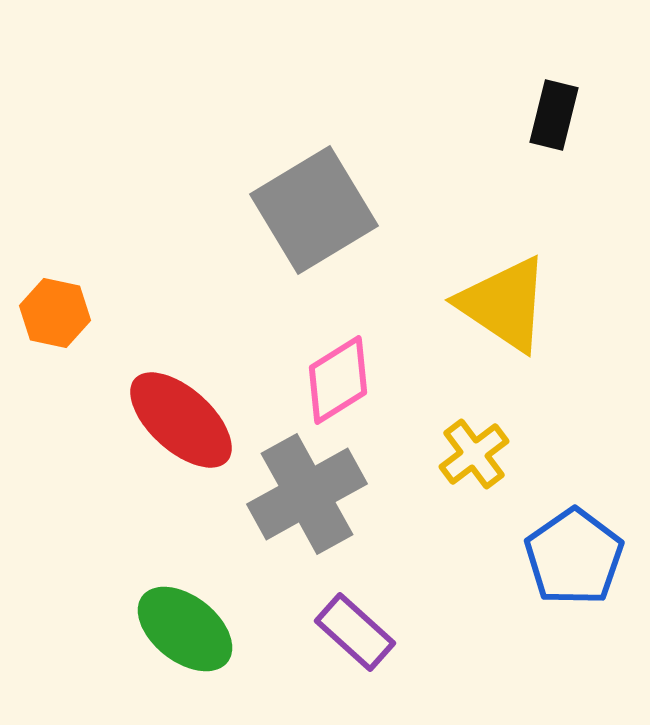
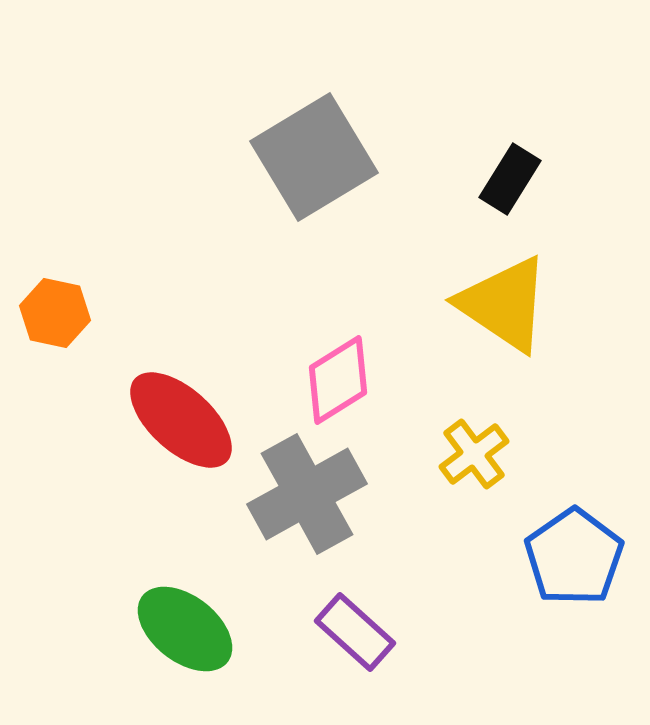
black rectangle: moved 44 px left, 64 px down; rotated 18 degrees clockwise
gray square: moved 53 px up
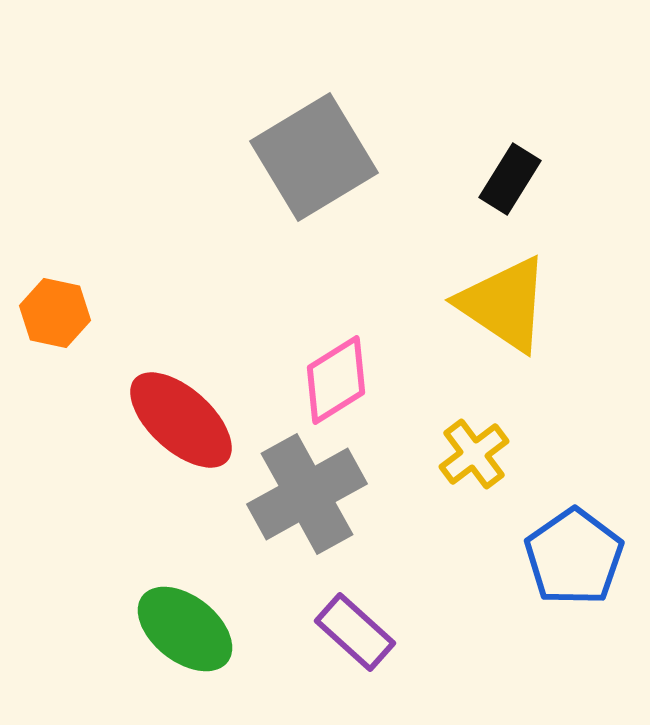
pink diamond: moved 2 px left
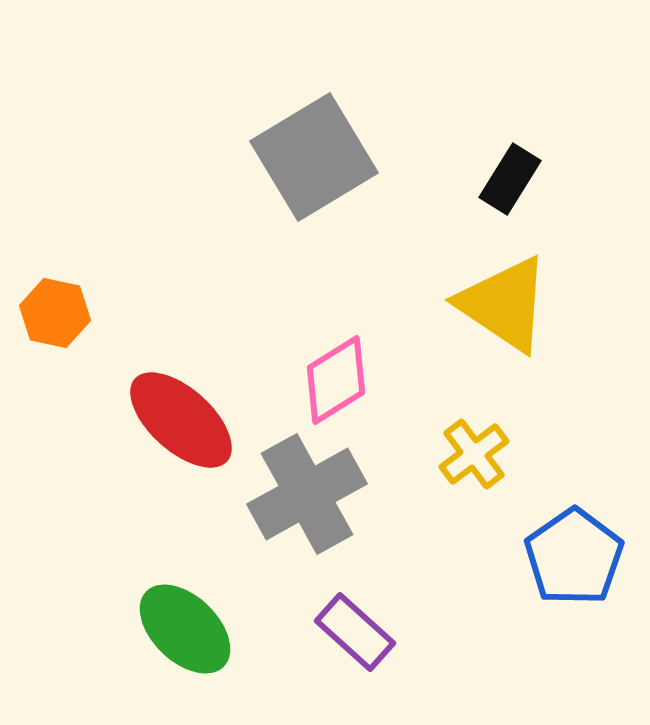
green ellipse: rotated 6 degrees clockwise
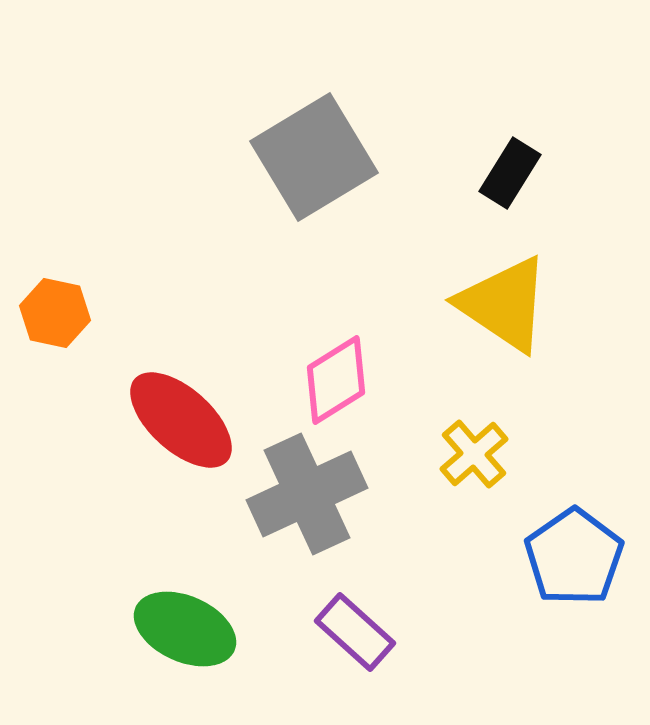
black rectangle: moved 6 px up
yellow cross: rotated 4 degrees counterclockwise
gray cross: rotated 4 degrees clockwise
green ellipse: rotated 20 degrees counterclockwise
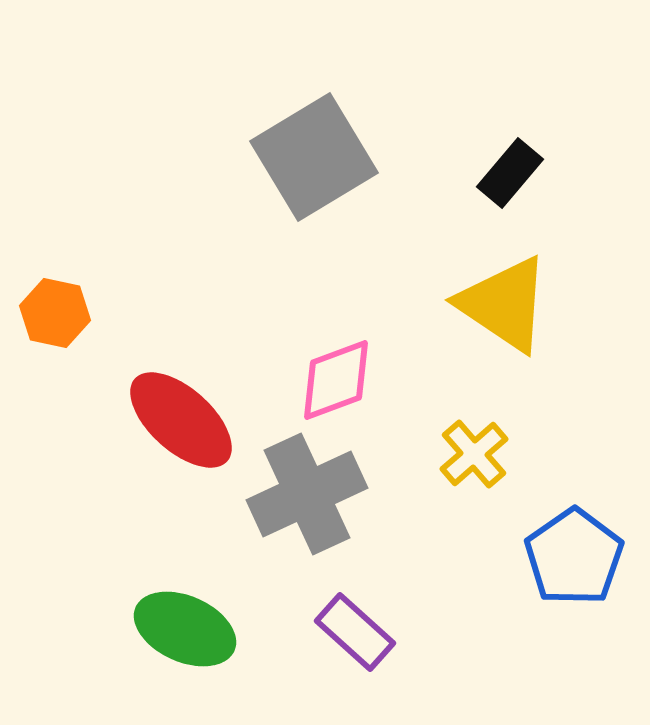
black rectangle: rotated 8 degrees clockwise
pink diamond: rotated 12 degrees clockwise
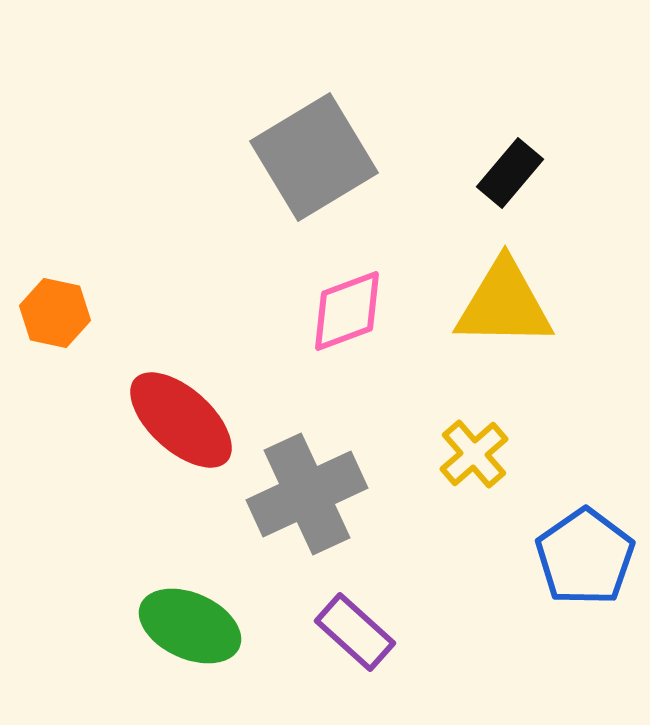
yellow triangle: rotated 33 degrees counterclockwise
pink diamond: moved 11 px right, 69 px up
blue pentagon: moved 11 px right
green ellipse: moved 5 px right, 3 px up
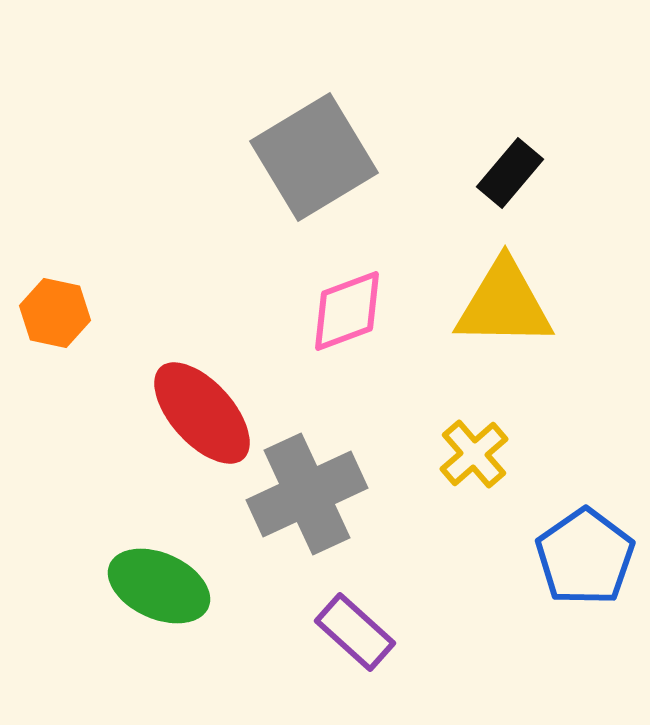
red ellipse: moved 21 px right, 7 px up; rotated 6 degrees clockwise
green ellipse: moved 31 px left, 40 px up
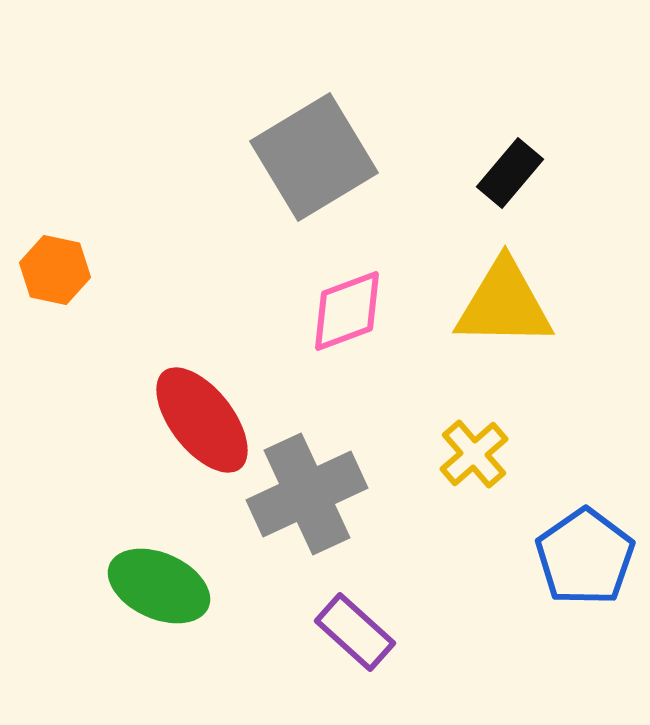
orange hexagon: moved 43 px up
red ellipse: moved 7 px down; rotated 4 degrees clockwise
